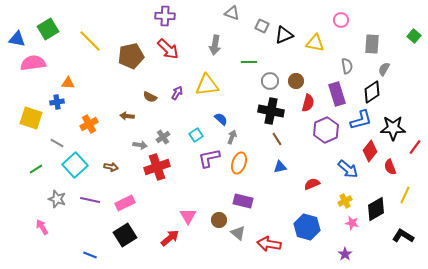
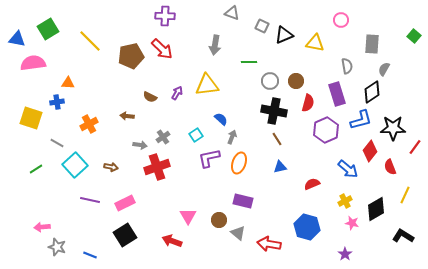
red arrow at (168, 49): moved 6 px left
black cross at (271, 111): moved 3 px right
gray star at (57, 199): moved 48 px down
pink arrow at (42, 227): rotated 63 degrees counterclockwise
red arrow at (170, 238): moved 2 px right, 3 px down; rotated 120 degrees counterclockwise
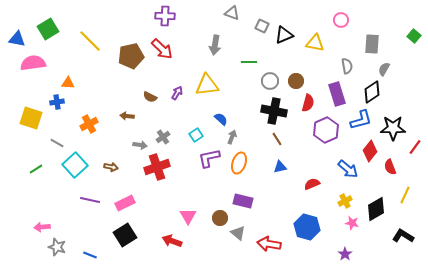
brown circle at (219, 220): moved 1 px right, 2 px up
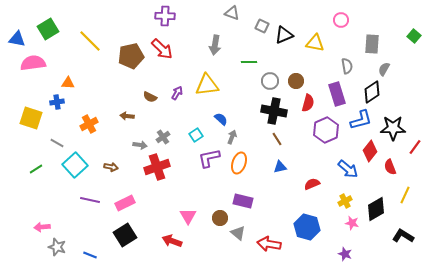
purple star at (345, 254): rotated 16 degrees counterclockwise
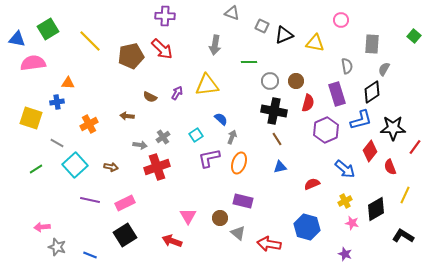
blue arrow at (348, 169): moved 3 px left
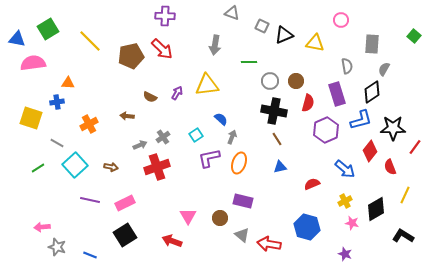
gray arrow at (140, 145): rotated 32 degrees counterclockwise
green line at (36, 169): moved 2 px right, 1 px up
gray triangle at (238, 233): moved 4 px right, 2 px down
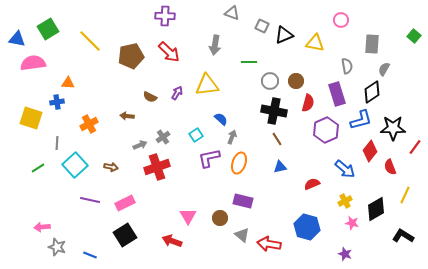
red arrow at (162, 49): moved 7 px right, 3 px down
gray line at (57, 143): rotated 64 degrees clockwise
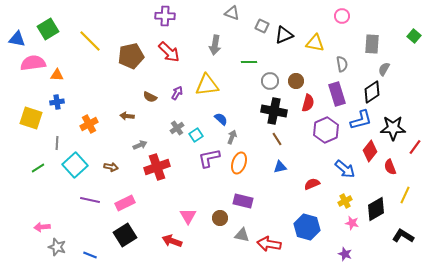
pink circle at (341, 20): moved 1 px right, 4 px up
gray semicircle at (347, 66): moved 5 px left, 2 px up
orange triangle at (68, 83): moved 11 px left, 8 px up
gray cross at (163, 137): moved 14 px right, 9 px up
gray triangle at (242, 235): rotated 28 degrees counterclockwise
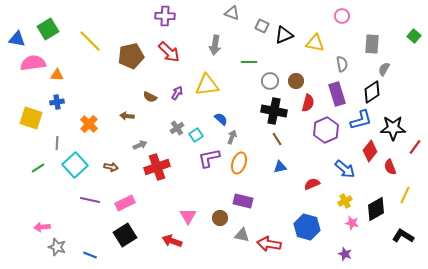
orange cross at (89, 124): rotated 18 degrees counterclockwise
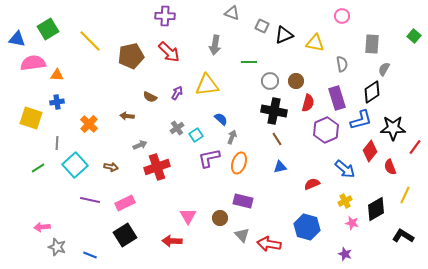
purple rectangle at (337, 94): moved 4 px down
gray triangle at (242, 235): rotated 35 degrees clockwise
red arrow at (172, 241): rotated 18 degrees counterclockwise
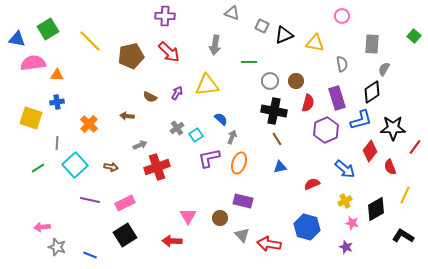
purple star at (345, 254): moved 1 px right, 7 px up
